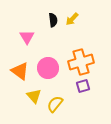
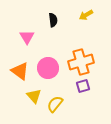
yellow arrow: moved 14 px right, 4 px up; rotated 16 degrees clockwise
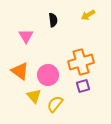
yellow arrow: moved 2 px right
pink triangle: moved 1 px left, 1 px up
pink circle: moved 7 px down
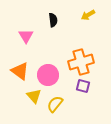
purple square: rotated 32 degrees clockwise
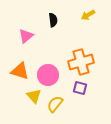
pink triangle: rotated 21 degrees clockwise
orange triangle: rotated 18 degrees counterclockwise
purple square: moved 3 px left, 2 px down
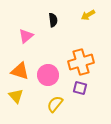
yellow triangle: moved 18 px left
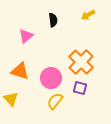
orange cross: rotated 30 degrees counterclockwise
pink circle: moved 3 px right, 3 px down
yellow triangle: moved 5 px left, 3 px down
yellow semicircle: moved 3 px up
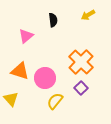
pink circle: moved 6 px left
purple square: moved 1 px right; rotated 32 degrees clockwise
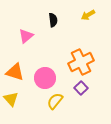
orange cross: rotated 20 degrees clockwise
orange triangle: moved 5 px left, 1 px down
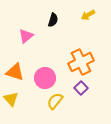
black semicircle: rotated 24 degrees clockwise
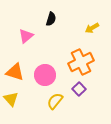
yellow arrow: moved 4 px right, 13 px down
black semicircle: moved 2 px left, 1 px up
pink circle: moved 3 px up
purple square: moved 2 px left, 1 px down
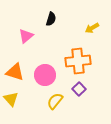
orange cross: moved 3 px left, 1 px up; rotated 20 degrees clockwise
